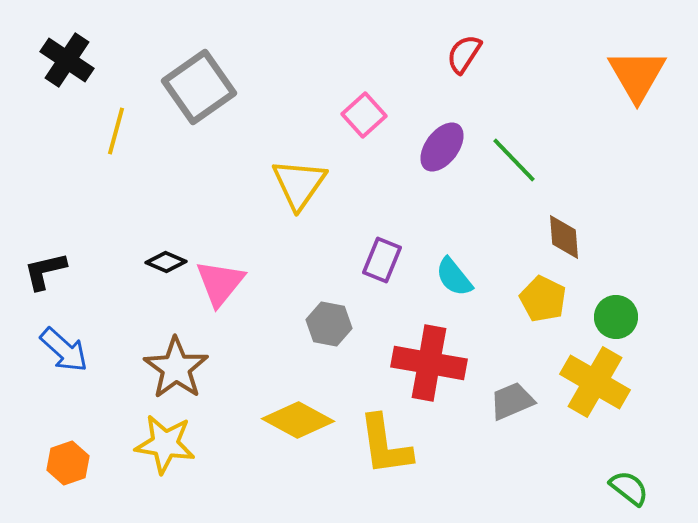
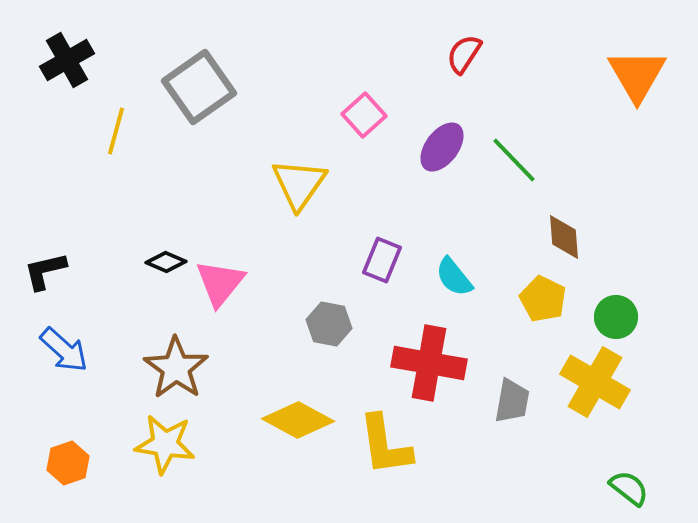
black cross: rotated 26 degrees clockwise
gray trapezoid: rotated 123 degrees clockwise
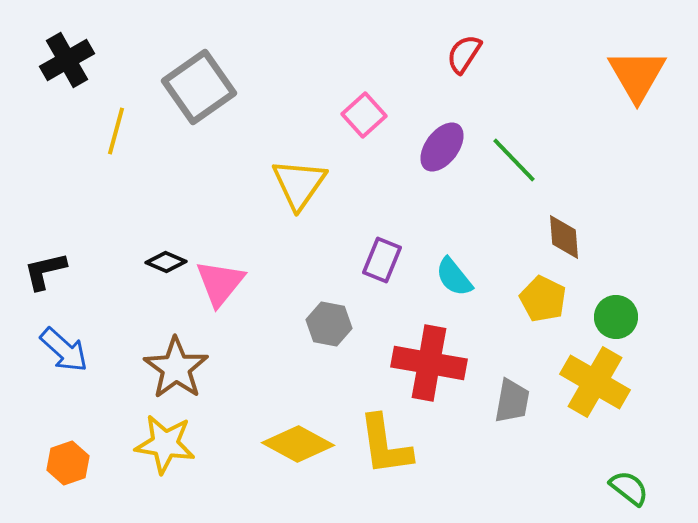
yellow diamond: moved 24 px down
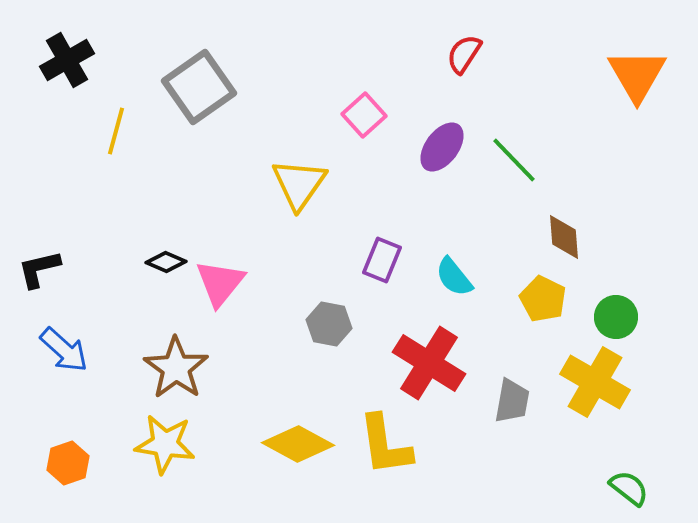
black L-shape: moved 6 px left, 2 px up
red cross: rotated 22 degrees clockwise
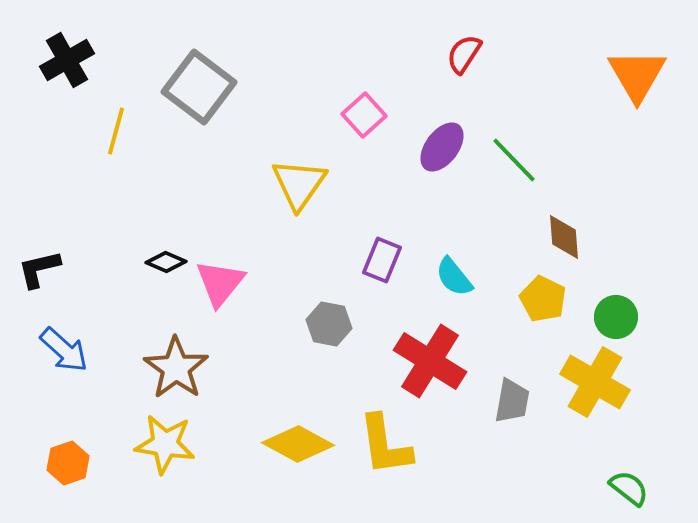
gray square: rotated 18 degrees counterclockwise
red cross: moved 1 px right, 2 px up
